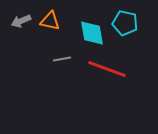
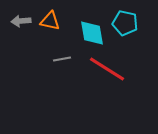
gray arrow: rotated 18 degrees clockwise
red line: rotated 12 degrees clockwise
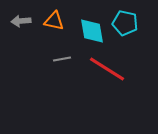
orange triangle: moved 4 px right
cyan diamond: moved 2 px up
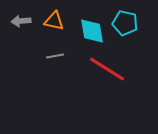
gray line: moved 7 px left, 3 px up
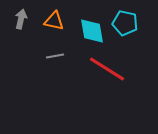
gray arrow: moved 2 px up; rotated 108 degrees clockwise
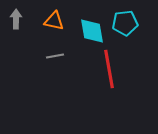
gray arrow: moved 5 px left; rotated 12 degrees counterclockwise
cyan pentagon: rotated 20 degrees counterclockwise
red line: moved 2 px right; rotated 48 degrees clockwise
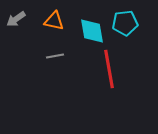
gray arrow: rotated 126 degrees counterclockwise
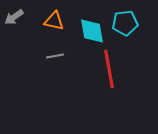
gray arrow: moved 2 px left, 2 px up
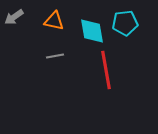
red line: moved 3 px left, 1 px down
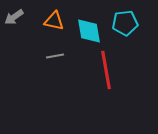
cyan diamond: moved 3 px left
